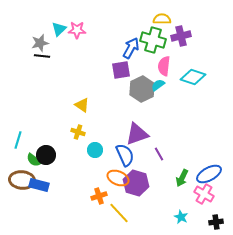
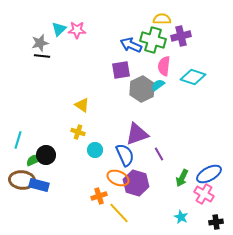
blue arrow: moved 3 px up; rotated 95 degrees counterclockwise
green semicircle: rotated 119 degrees clockwise
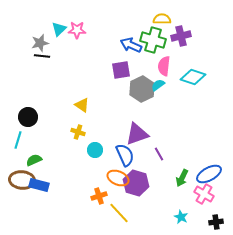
black circle: moved 18 px left, 38 px up
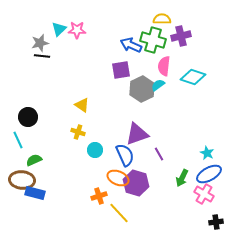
cyan line: rotated 42 degrees counterclockwise
blue rectangle: moved 4 px left, 8 px down
cyan star: moved 26 px right, 64 px up
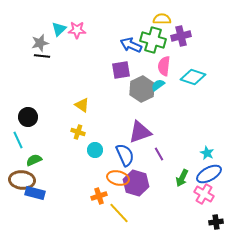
purple triangle: moved 3 px right, 2 px up
orange ellipse: rotated 10 degrees counterclockwise
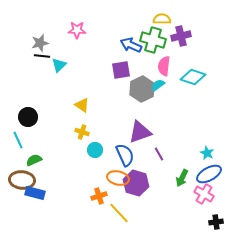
cyan triangle: moved 36 px down
yellow cross: moved 4 px right
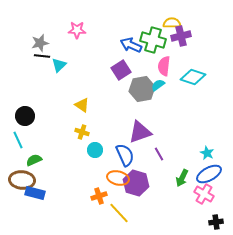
yellow semicircle: moved 10 px right, 4 px down
purple square: rotated 24 degrees counterclockwise
gray hexagon: rotated 15 degrees clockwise
black circle: moved 3 px left, 1 px up
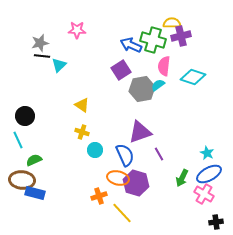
yellow line: moved 3 px right
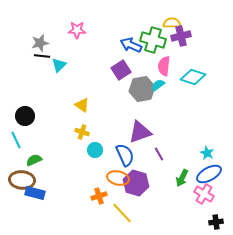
cyan line: moved 2 px left
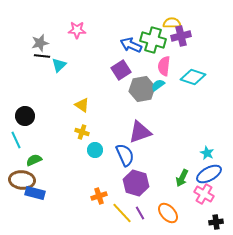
purple line: moved 19 px left, 59 px down
orange ellipse: moved 50 px right, 35 px down; rotated 35 degrees clockwise
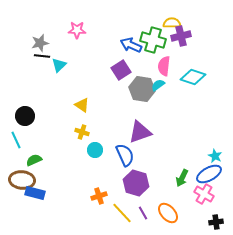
gray hexagon: rotated 20 degrees clockwise
cyan star: moved 8 px right, 3 px down
purple line: moved 3 px right
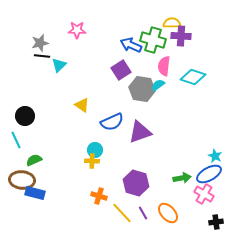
purple cross: rotated 18 degrees clockwise
yellow cross: moved 10 px right, 29 px down; rotated 16 degrees counterclockwise
blue semicircle: moved 13 px left, 33 px up; rotated 90 degrees clockwise
green arrow: rotated 126 degrees counterclockwise
orange cross: rotated 35 degrees clockwise
